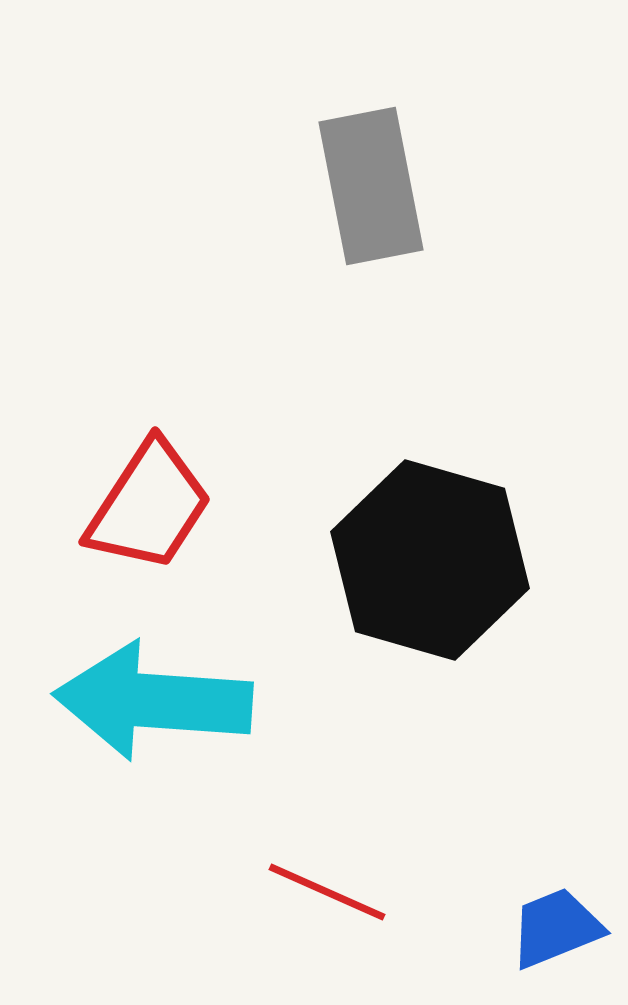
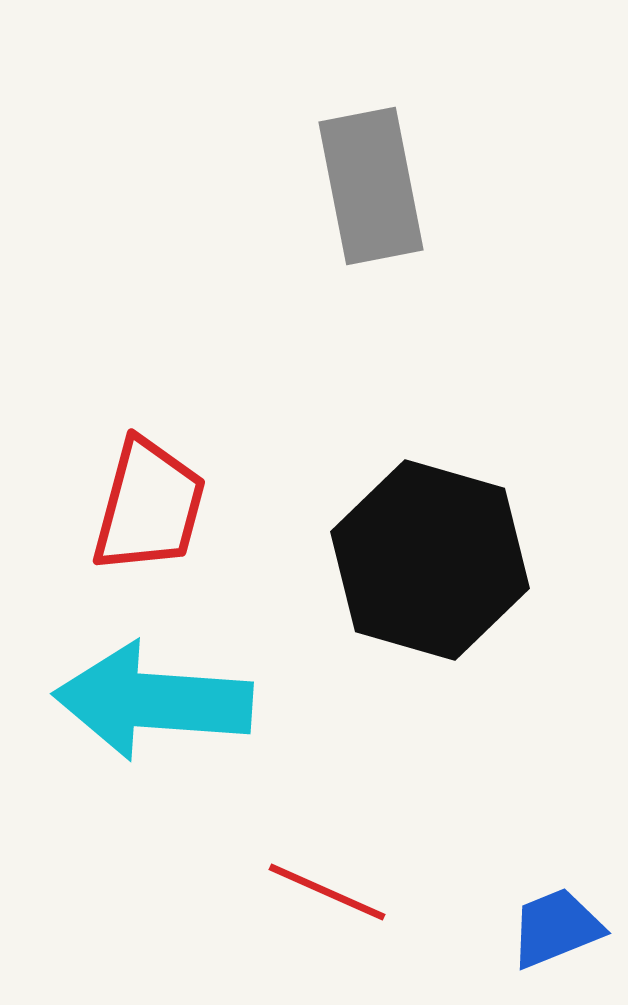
red trapezoid: rotated 18 degrees counterclockwise
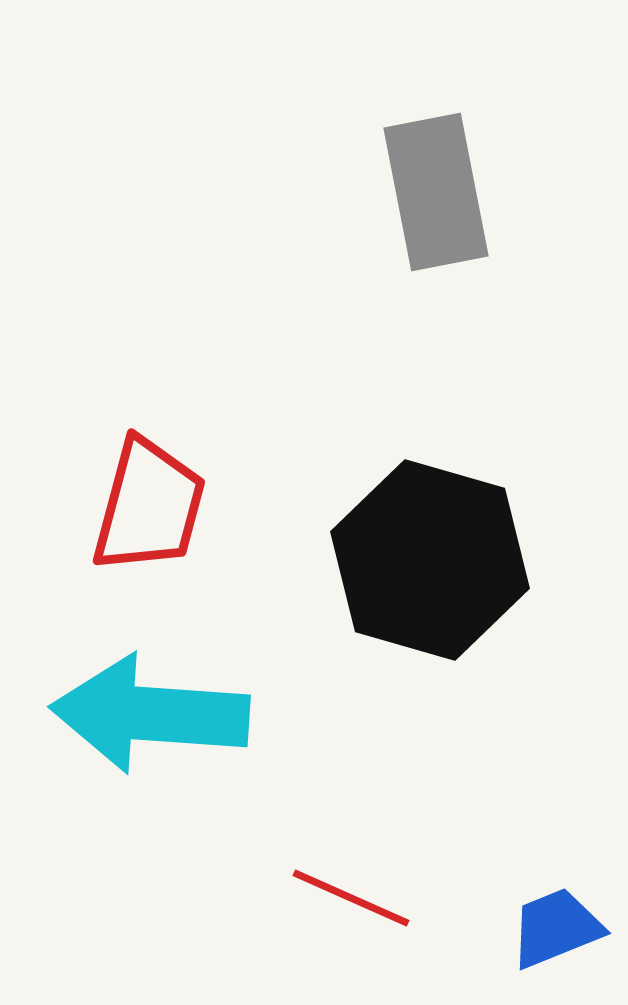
gray rectangle: moved 65 px right, 6 px down
cyan arrow: moved 3 px left, 13 px down
red line: moved 24 px right, 6 px down
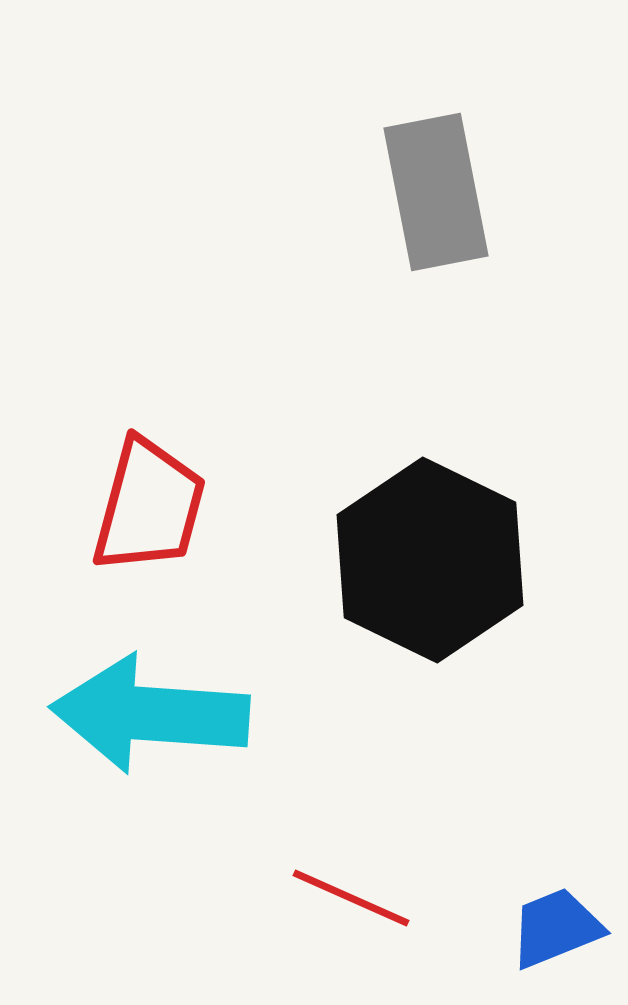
black hexagon: rotated 10 degrees clockwise
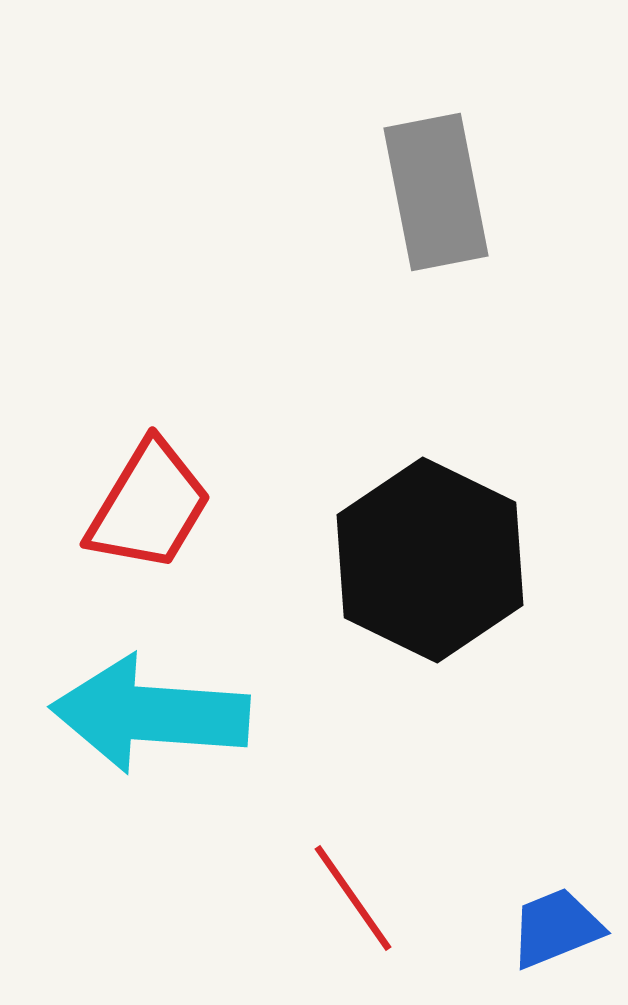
red trapezoid: rotated 16 degrees clockwise
red line: moved 2 px right; rotated 31 degrees clockwise
